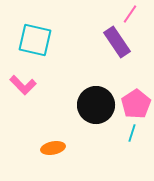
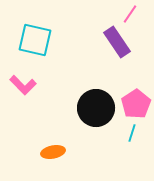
black circle: moved 3 px down
orange ellipse: moved 4 px down
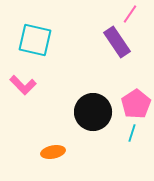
black circle: moved 3 px left, 4 px down
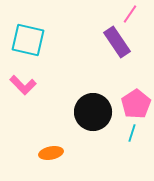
cyan square: moved 7 px left
orange ellipse: moved 2 px left, 1 px down
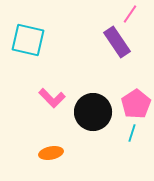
pink L-shape: moved 29 px right, 13 px down
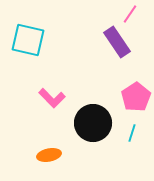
pink pentagon: moved 7 px up
black circle: moved 11 px down
orange ellipse: moved 2 px left, 2 px down
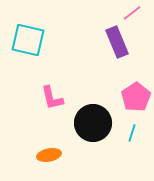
pink line: moved 2 px right, 1 px up; rotated 18 degrees clockwise
purple rectangle: rotated 12 degrees clockwise
pink L-shape: rotated 32 degrees clockwise
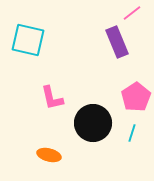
orange ellipse: rotated 25 degrees clockwise
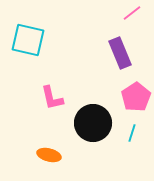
purple rectangle: moved 3 px right, 11 px down
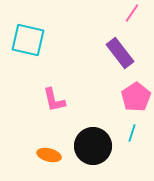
pink line: rotated 18 degrees counterclockwise
purple rectangle: rotated 16 degrees counterclockwise
pink L-shape: moved 2 px right, 2 px down
black circle: moved 23 px down
